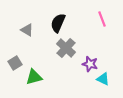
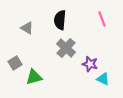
black semicircle: moved 2 px right, 3 px up; rotated 18 degrees counterclockwise
gray triangle: moved 2 px up
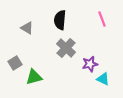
purple star: rotated 28 degrees counterclockwise
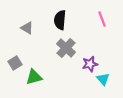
cyan triangle: rotated 24 degrees clockwise
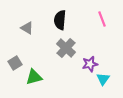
cyan triangle: rotated 16 degrees clockwise
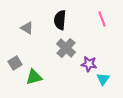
purple star: moved 1 px left; rotated 21 degrees clockwise
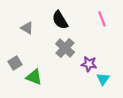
black semicircle: rotated 36 degrees counterclockwise
gray cross: moved 1 px left
green triangle: rotated 36 degrees clockwise
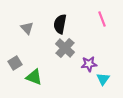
black semicircle: moved 4 px down; rotated 42 degrees clockwise
gray triangle: rotated 16 degrees clockwise
purple star: rotated 14 degrees counterclockwise
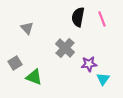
black semicircle: moved 18 px right, 7 px up
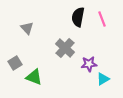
cyan triangle: rotated 24 degrees clockwise
